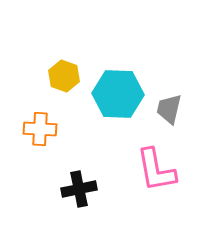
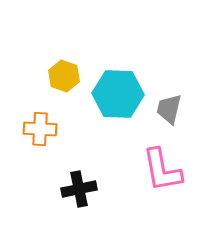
pink L-shape: moved 6 px right
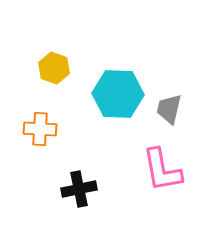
yellow hexagon: moved 10 px left, 8 px up
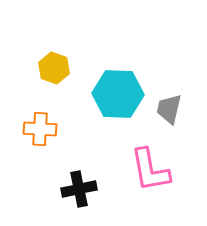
pink L-shape: moved 12 px left
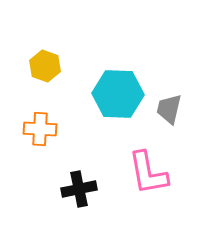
yellow hexagon: moved 9 px left, 2 px up
pink L-shape: moved 2 px left, 3 px down
